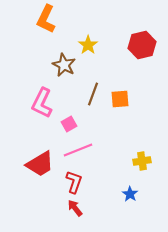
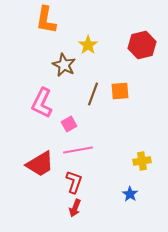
orange L-shape: moved 1 px down; rotated 16 degrees counterclockwise
orange square: moved 8 px up
pink line: rotated 12 degrees clockwise
red arrow: rotated 120 degrees counterclockwise
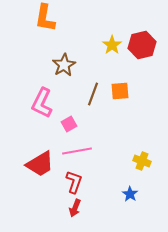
orange L-shape: moved 1 px left, 2 px up
yellow star: moved 24 px right
brown star: rotated 15 degrees clockwise
pink line: moved 1 px left, 1 px down
yellow cross: rotated 30 degrees clockwise
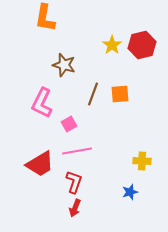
brown star: rotated 25 degrees counterclockwise
orange square: moved 3 px down
yellow cross: rotated 18 degrees counterclockwise
blue star: moved 2 px up; rotated 21 degrees clockwise
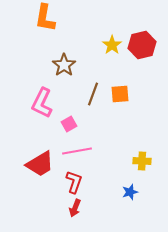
brown star: rotated 20 degrees clockwise
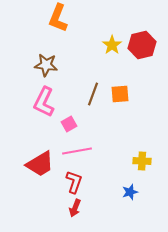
orange L-shape: moved 13 px right; rotated 12 degrees clockwise
brown star: moved 18 px left; rotated 30 degrees counterclockwise
pink L-shape: moved 2 px right, 1 px up
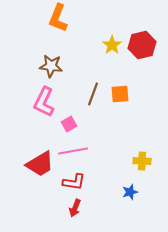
brown star: moved 5 px right, 1 px down
pink line: moved 4 px left
red L-shape: rotated 80 degrees clockwise
